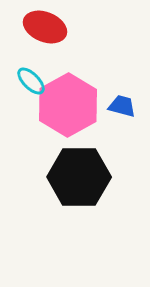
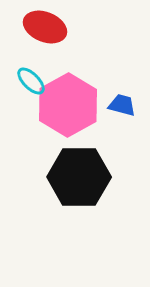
blue trapezoid: moved 1 px up
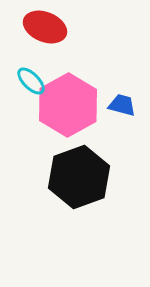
black hexagon: rotated 20 degrees counterclockwise
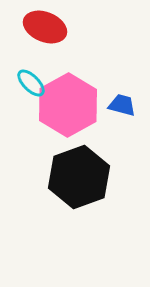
cyan ellipse: moved 2 px down
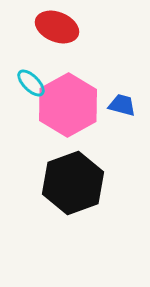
red ellipse: moved 12 px right
black hexagon: moved 6 px left, 6 px down
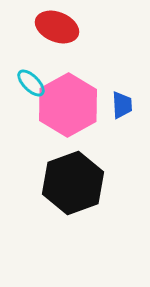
blue trapezoid: rotated 72 degrees clockwise
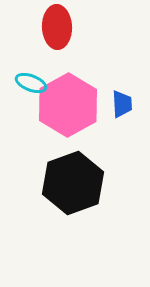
red ellipse: rotated 66 degrees clockwise
cyan ellipse: rotated 24 degrees counterclockwise
blue trapezoid: moved 1 px up
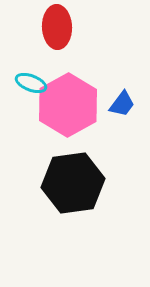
blue trapezoid: rotated 40 degrees clockwise
black hexagon: rotated 12 degrees clockwise
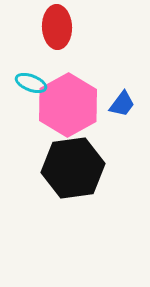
black hexagon: moved 15 px up
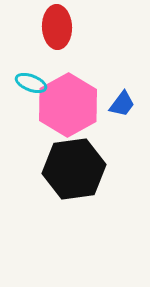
black hexagon: moved 1 px right, 1 px down
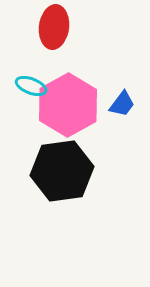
red ellipse: moved 3 px left; rotated 9 degrees clockwise
cyan ellipse: moved 3 px down
black hexagon: moved 12 px left, 2 px down
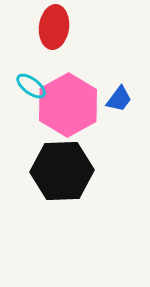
cyan ellipse: rotated 16 degrees clockwise
blue trapezoid: moved 3 px left, 5 px up
black hexagon: rotated 6 degrees clockwise
